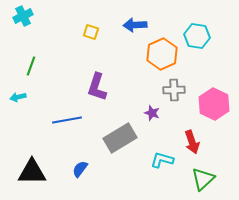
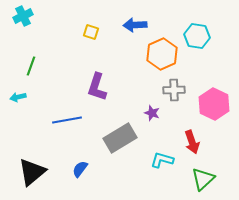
black triangle: rotated 40 degrees counterclockwise
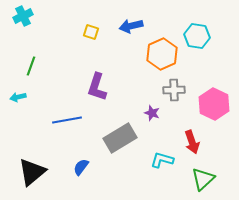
blue arrow: moved 4 px left, 1 px down; rotated 10 degrees counterclockwise
blue semicircle: moved 1 px right, 2 px up
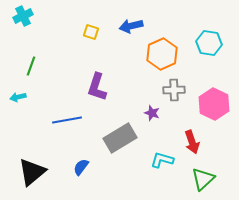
cyan hexagon: moved 12 px right, 7 px down
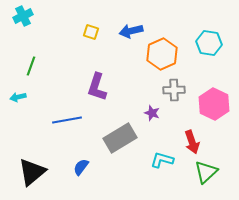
blue arrow: moved 5 px down
green triangle: moved 3 px right, 7 px up
